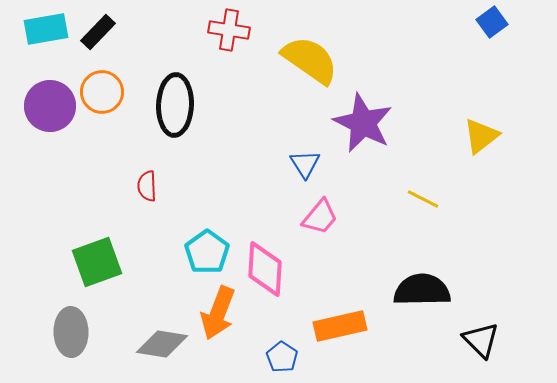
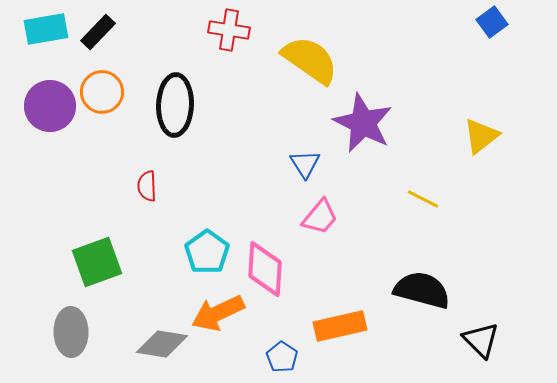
black semicircle: rotated 16 degrees clockwise
orange arrow: rotated 44 degrees clockwise
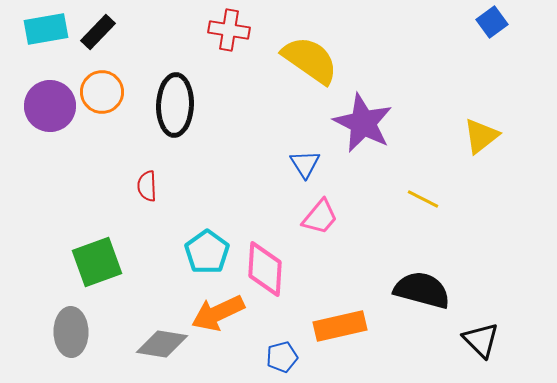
blue pentagon: rotated 24 degrees clockwise
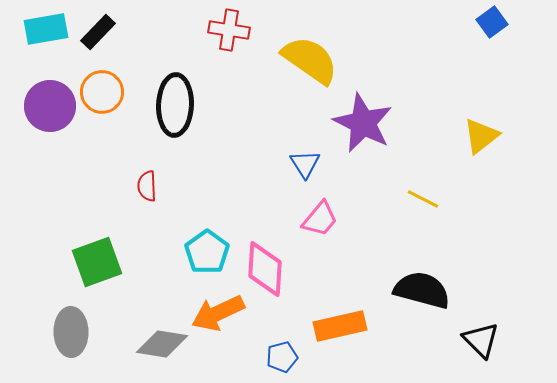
pink trapezoid: moved 2 px down
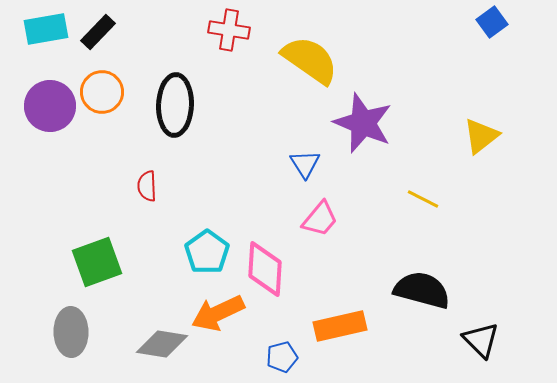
purple star: rotated 4 degrees counterclockwise
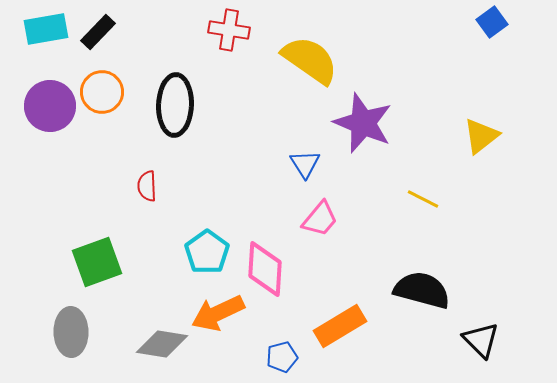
orange rectangle: rotated 18 degrees counterclockwise
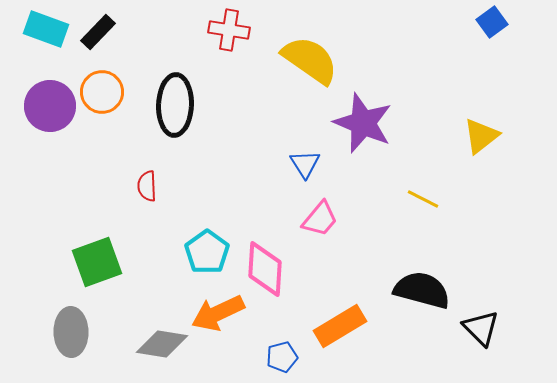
cyan rectangle: rotated 30 degrees clockwise
black triangle: moved 12 px up
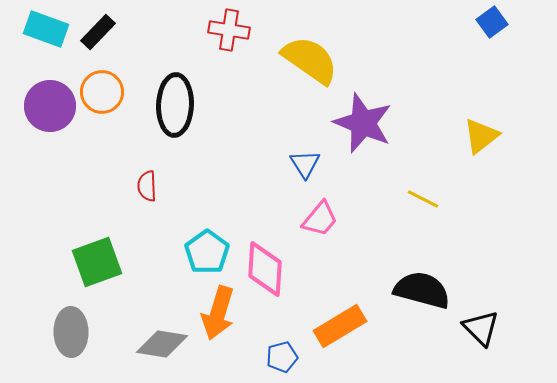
orange arrow: rotated 48 degrees counterclockwise
